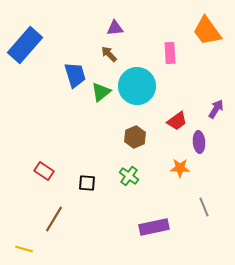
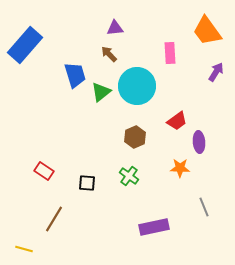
purple arrow: moved 37 px up
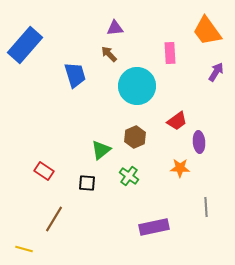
green triangle: moved 58 px down
gray line: moved 2 px right; rotated 18 degrees clockwise
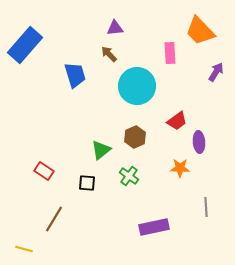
orange trapezoid: moved 7 px left; rotated 8 degrees counterclockwise
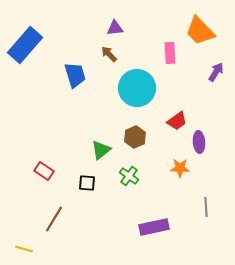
cyan circle: moved 2 px down
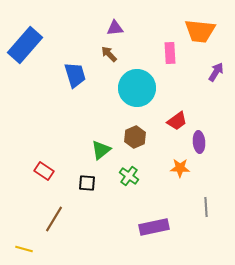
orange trapezoid: rotated 40 degrees counterclockwise
